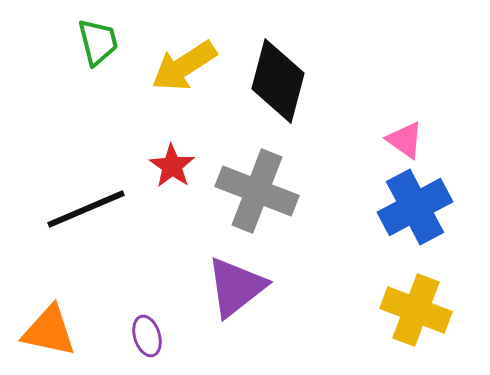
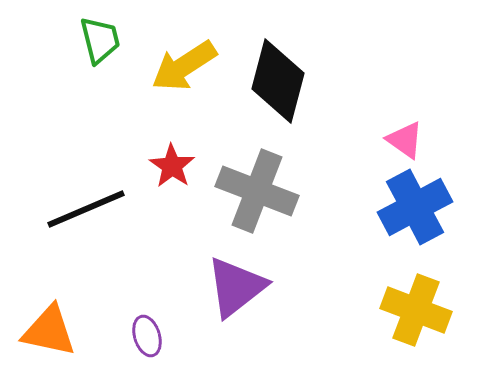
green trapezoid: moved 2 px right, 2 px up
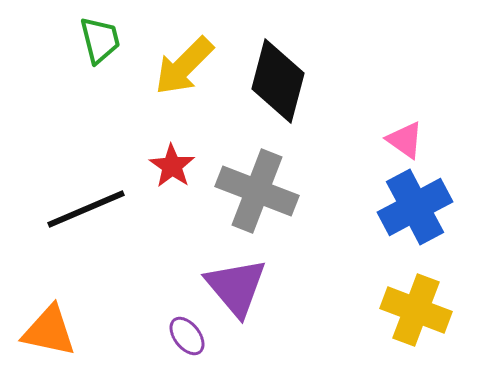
yellow arrow: rotated 12 degrees counterclockwise
purple triangle: rotated 32 degrees counterclockwise
purple ellipse: moved 40 px right; rotated 21 degrees counterclockwise
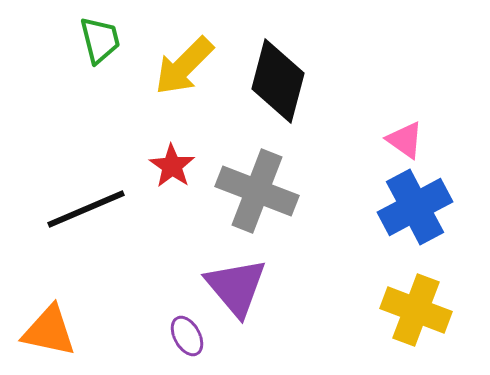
purple ellipse: rotated 9 degrees clockwise
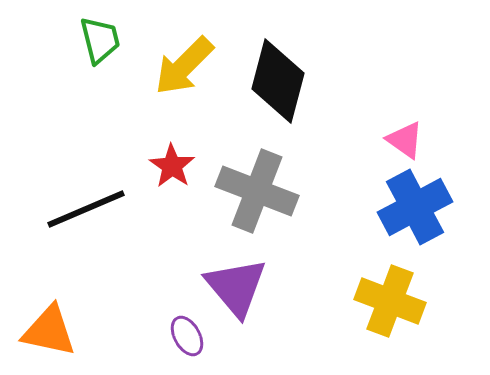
yellow cross: moved 26 px left, 9 px up
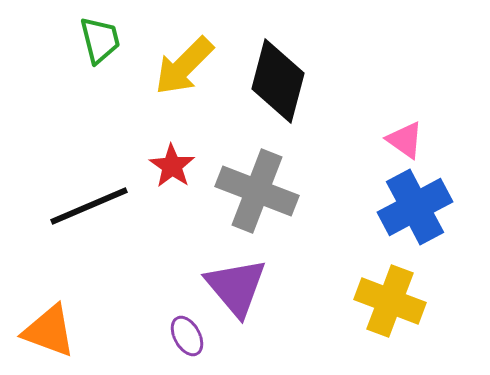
black line: moved 3 px right, 3 px up
orange triangle: rotated 8 degrees clockwise
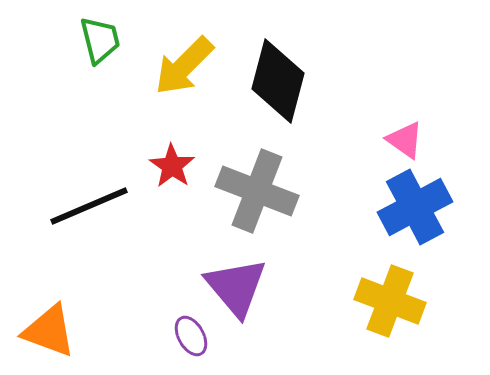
purple ellipse: moved 4 px right
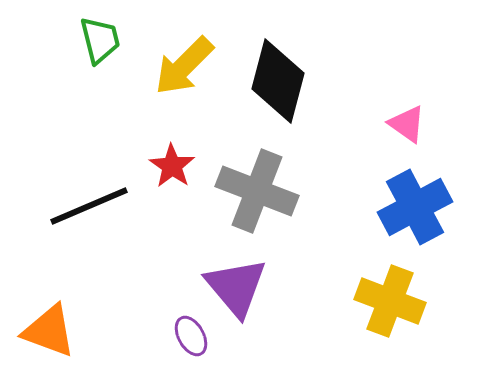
pink triangle: moved 2 px right, 16 px up
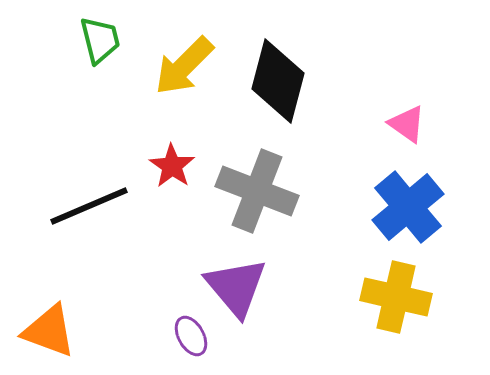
blue cross: moved 7 px left; rotated 12 degrees counterclockwise
yellow cross: moved 6 px right, 4 px up; rotated 8 degrees counterclockwise
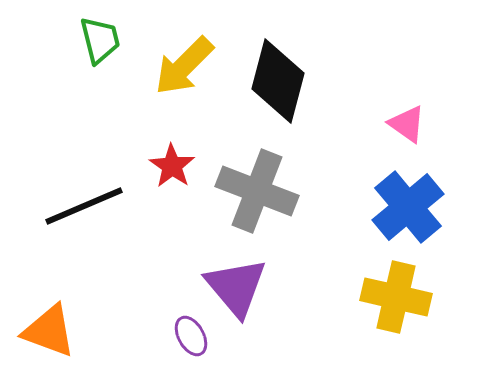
black line: moved 5 px left
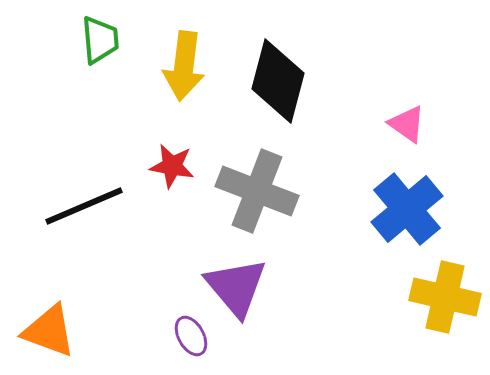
green trapezoid: rotated 9 degrees clockwise
yellow arrow: rotated 38 degrees counterclockwise
red star: rotated 24 degrees counterclockwise
blue cross: moved 1 px left, 2 px down
yellow cross: moved 49 px right
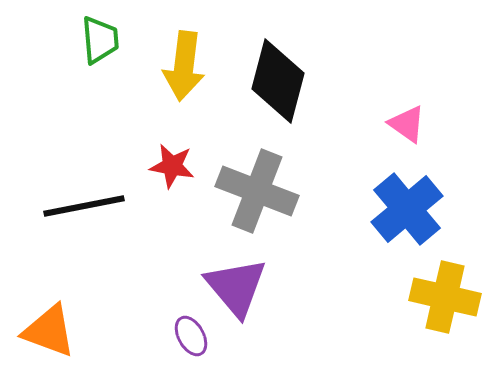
black line: rotated 12 degrees clockwise
